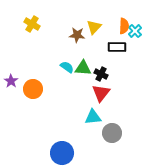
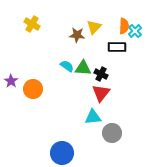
cyan semicircle: moved 1 px up
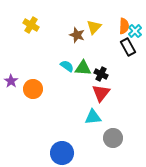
yellow cross: moved 1 px left, 1 px down
brown star: rotated 14 degrees clockwise
black rectangle: moved 11 px right; rotated 60 degrees clockwise
gray circle: moved 1 px right, 5 px down
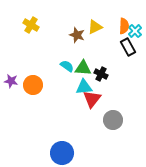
yellow triangle: moved 1 px right; rotated 21 degrees clockwise
purple star: rotated 24 degrees counterclockwise
orange circle: moved 4 px up
red triangle: moved 9 px left, 6 px down
cyan triangle: moved 9 px left, 30 px up
gray circle: moved 18 px up
